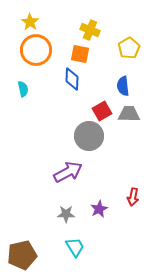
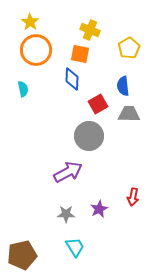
red square: moved 4 px left, 7 px up
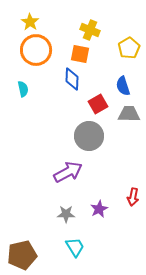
blue semicircle: rotated 12 degrees counterclockwise
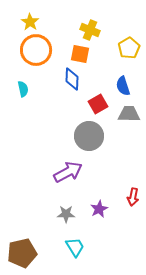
brown pentagon: moved 2 px up
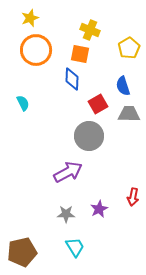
yellow star: moved 4 px up; rotated 18 degrees clockwise
cyan semicircle: moved 14 px down; rotated 14 degrees counterclockwise
brown pentagon: moved 1 px up
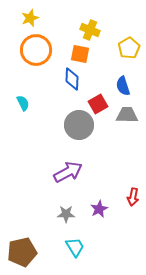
gray trapezoid: moved 2 px left, 1 px down
gray circle: moved 10 px left, 11 px up
